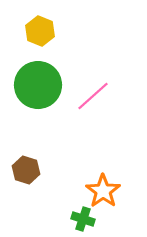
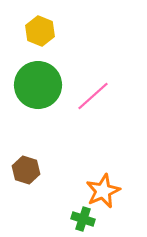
orange star: rotated 12 degrees clockwise
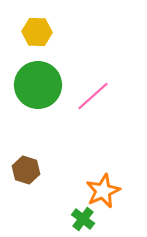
yellow hexagon: moved 3 px left, 1 px down; rotated 20 degrees counterclockwise
green cross: rotated 20 degrees clockwise
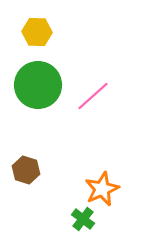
orange star: moved 1 px left, 2 px up
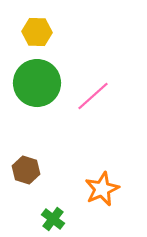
green circle: moved 1 px left, 2 px up
green cross: moved 30 px left
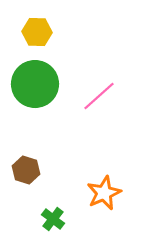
green circle: moved 2 px left, 1 px down
pink line: moved 6 px right
orange star: moved 2 px right, 4 px down
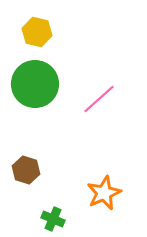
yellow hexagon: rotated 12 degrees clockwise
pink line: moved 3 px down
green cross: rotated 15 degrees counterclockwise
